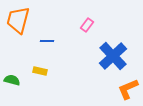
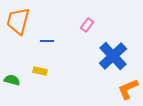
orange trapezoid: moved 1 px down
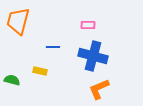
pink rectangle: moved 1 px right; rotated 56 degrees clockwise
blue line: moved 6 px right, 6 px down
blue cross: moved 20 px left; rotated 32 degrees counterclockwise
orange L-shape: moved 29 px left
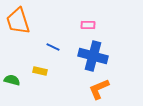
orange trapezoid: rotated 32 degrees counterclockwise
blue line: rotated 24 degrees clockwise
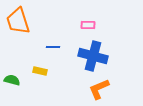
blue line: rotated 24 degrees counterclockwise
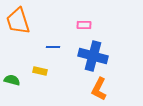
pink rectangle: moved 4 px left
orange L-shape: rotated 40 degrees counterclockwise
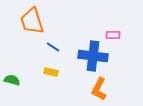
orange trapezoid: moved 14 px right
pink rectangle: moved 29 px right, 10 px down
blue line: rotated 32 degrees clockwise
blue cross: rotated 8 degrees counterclockwise
yellow rectangle: moved 11 px right, 1 px down
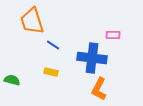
blue line: moved 2 px up
blue cross: moved 1 px left, 2 px down
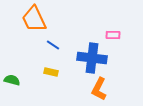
orange trapezoid: moved 2 px right, 2 px up; rotated 8 degrees counterclockwise
